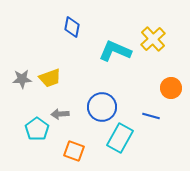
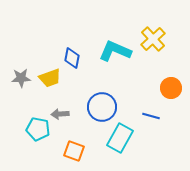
blue diamond: moved 31 px down
gray star: moved 1 px left, 1 px up
cyan pentagon: moved 1 px right; rotated 25 degrees counterclockwise
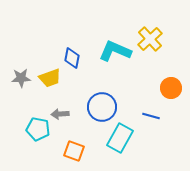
yellow cross: moved 3 px left
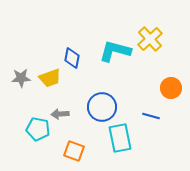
cyan L-shape: rotated 8 degrees counterclockwise
cyan rectangle: rotated 40 degrees counterclockwise
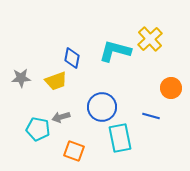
yellow trapezoid: moved 6 px right, 3 px down
gray arrow: moved 1 px right, 3 px down; rotated 12 degrees counterclockwise
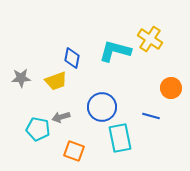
yellow cross: rotated 15 degrees counterclockwise
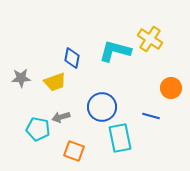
yellow trapezoid: moved 1 px left, 1 px down
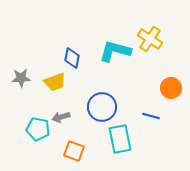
cyan rectangle: moved 1 px down
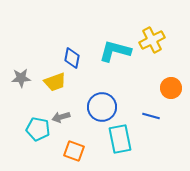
yellow cross: moved 2 px right, 1 px down; rotated 30 degrees clockwise
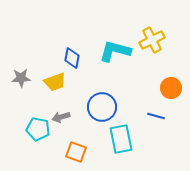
blue line: moved 5 px right
cyan rectangle: moved 1 px right
orange square: moved 2 px right, 1 px down
